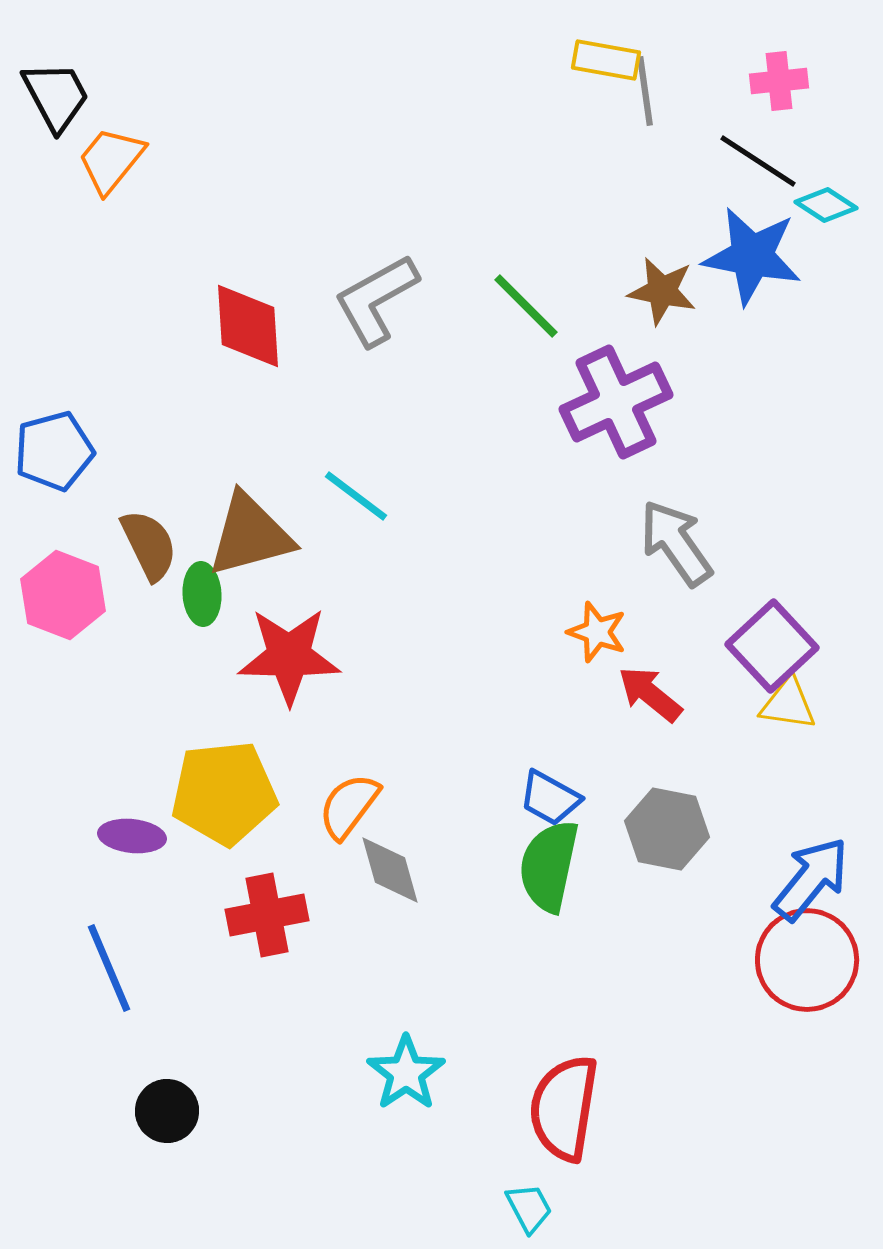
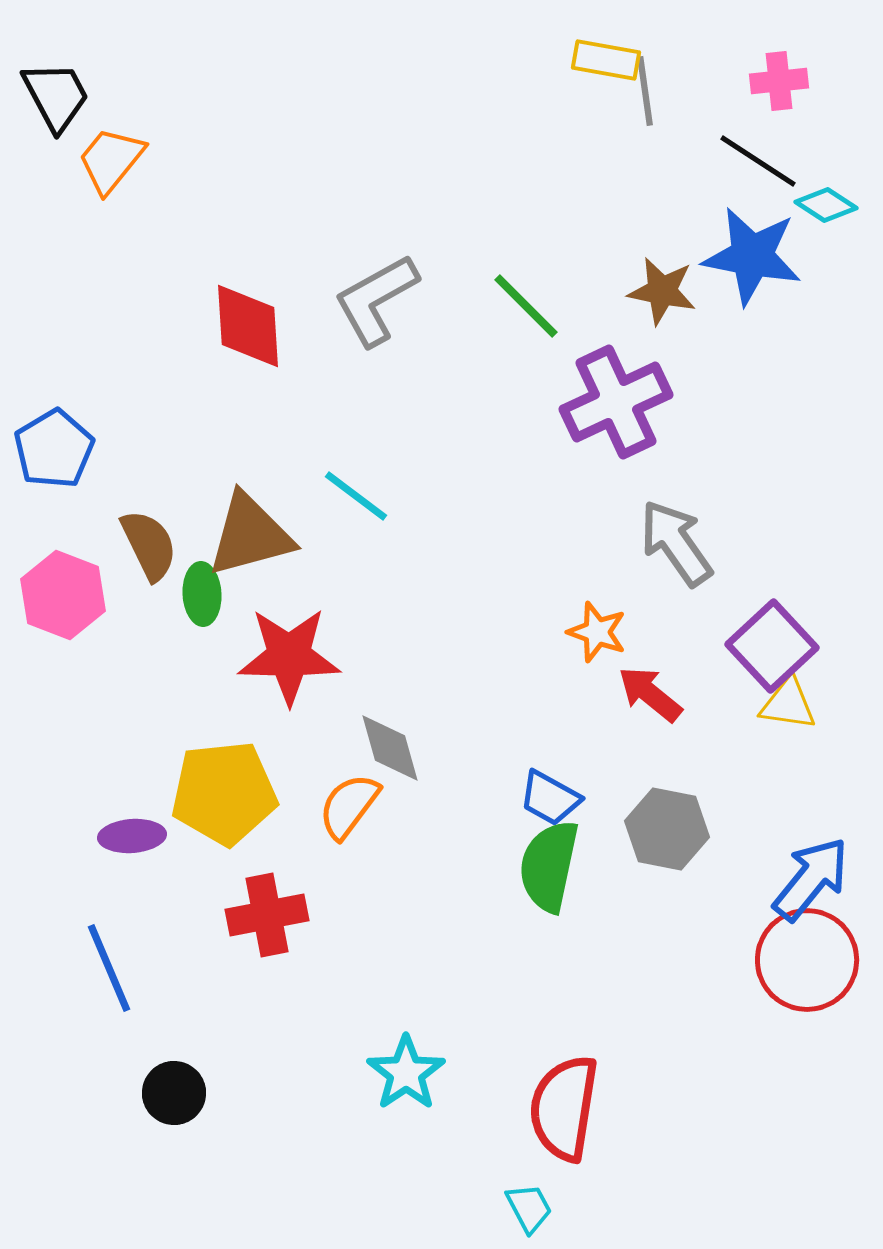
blue pentagon: moved 2 px up; rotated 16 degrees counterclockwise
purple ellipse: rotated 10 degrees counterclockwise
gray diamond: moved 122 px up
black circle: moved 7 px right, 18 px up
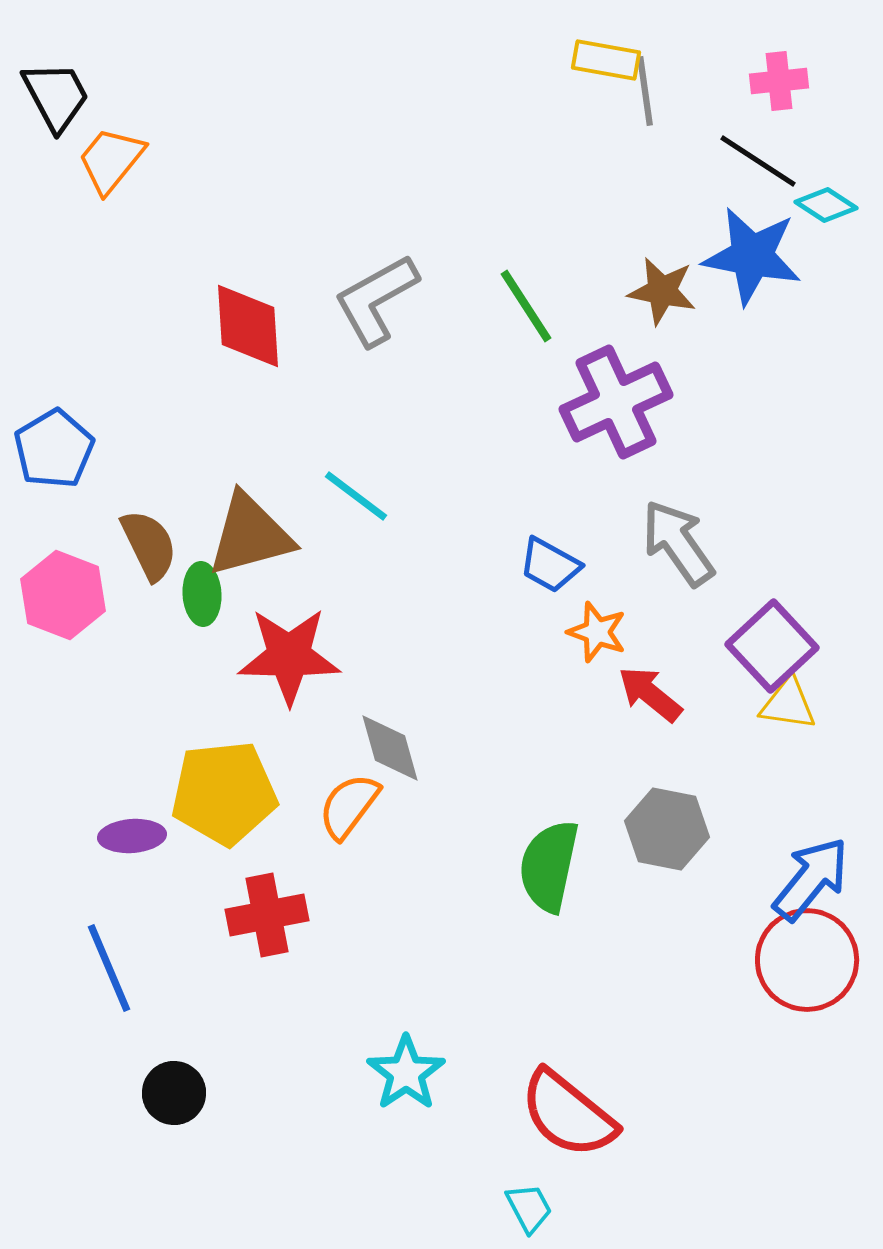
green line: rotated 12 degrees clockwise
gray arrow: moved 2 px right
blue trapezoid: moved 233 px up
red semicircle: moved 4 px right, 6 px down; rotated 60 degrees counterclockwise
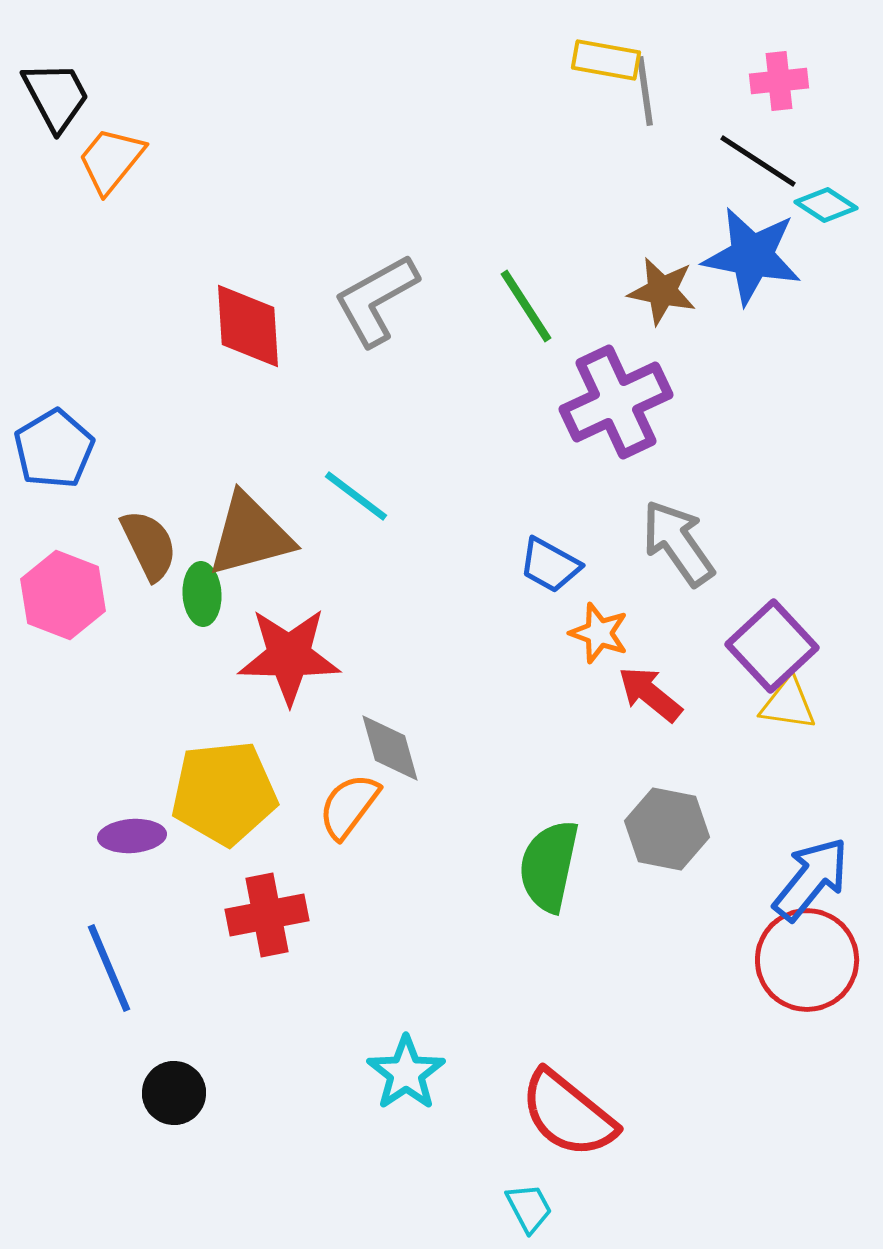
orange star: moved 2 px right, 1 px down
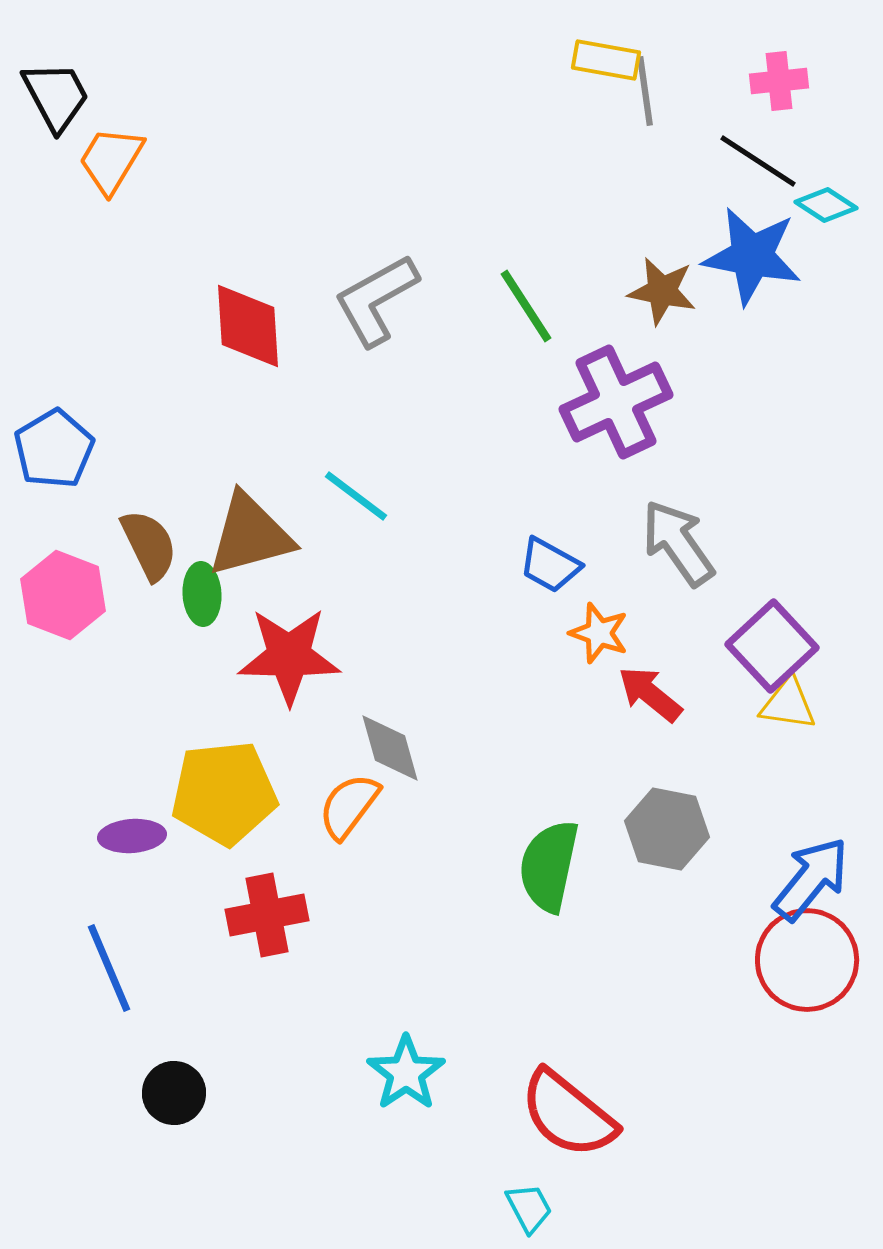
orange trapezoid: rotated 8 degrees counterclockwise
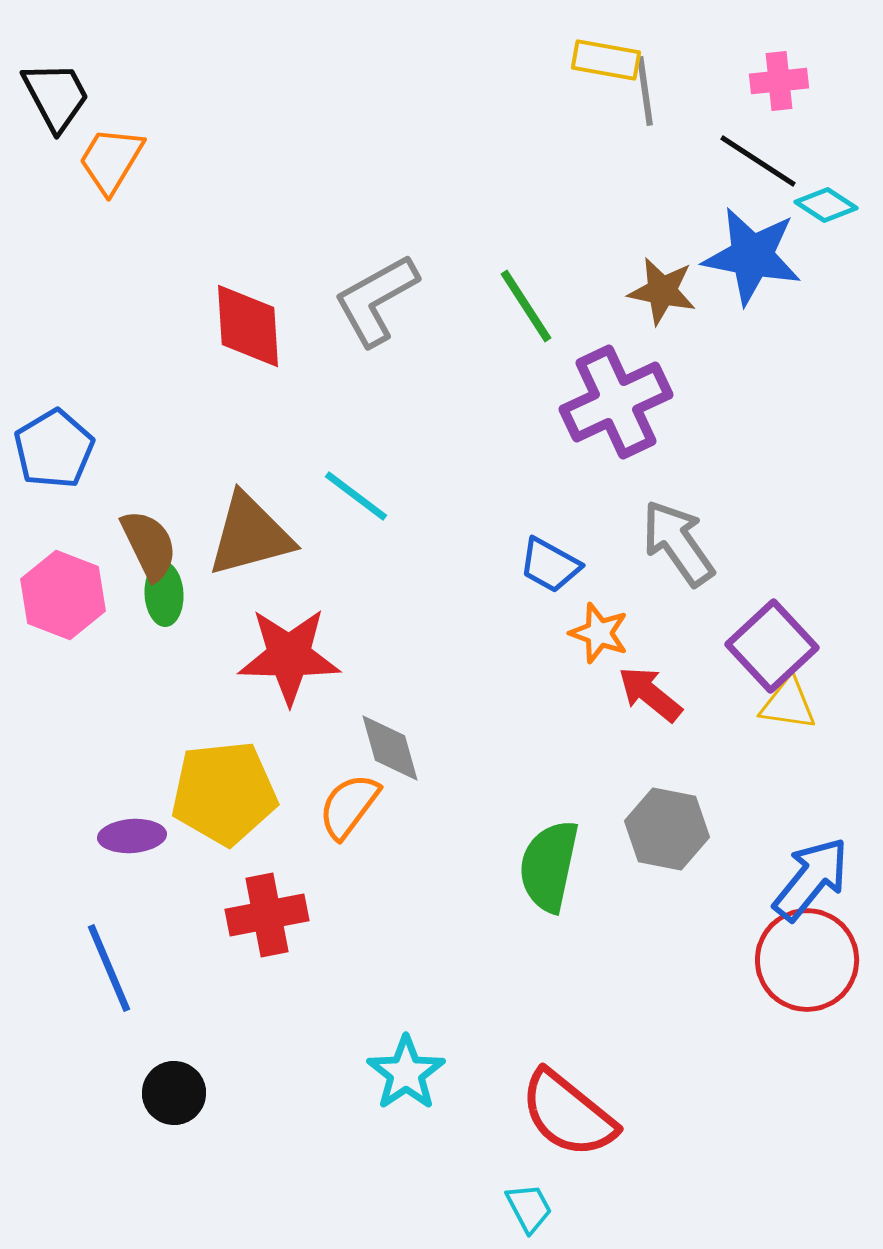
green ellipse: moved 38 px left
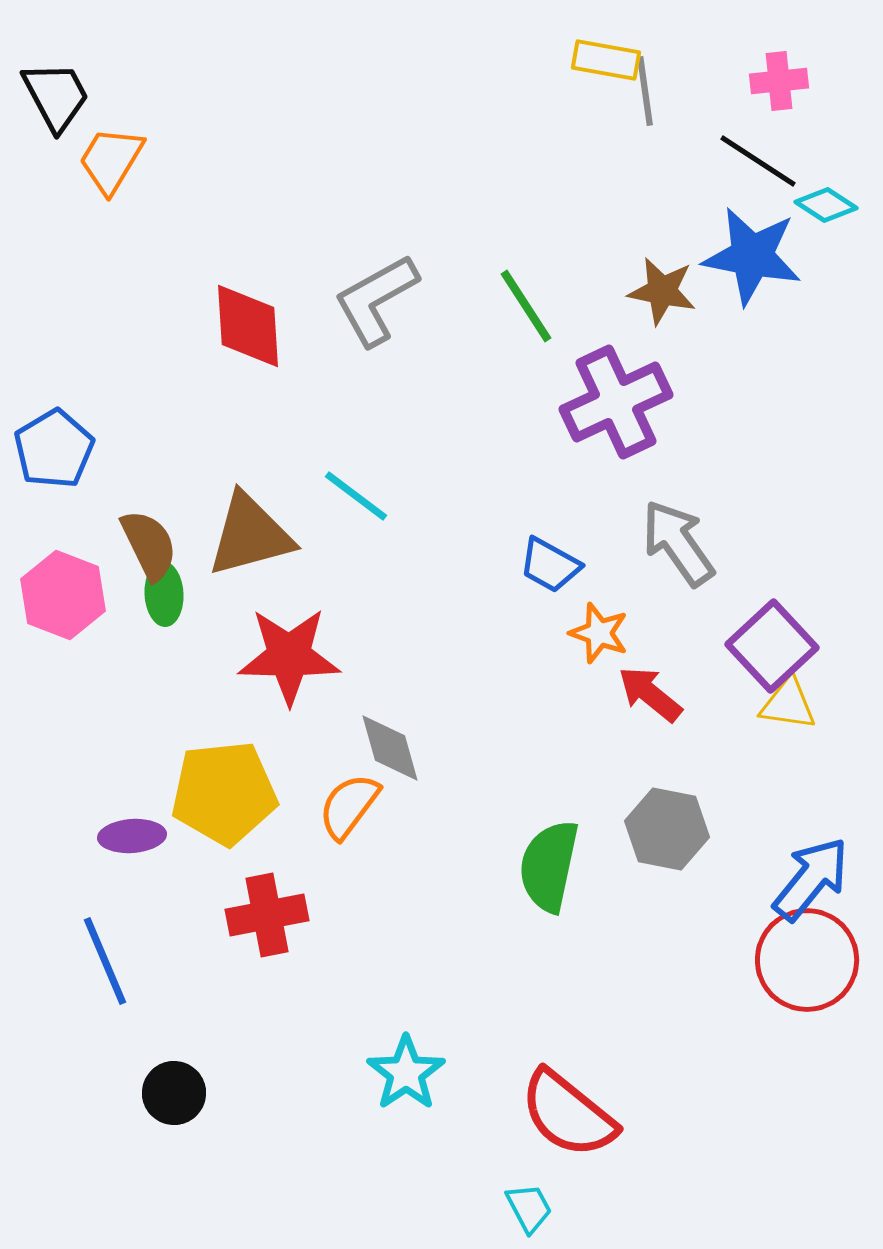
blue line: moved 4 px left, 7 px up
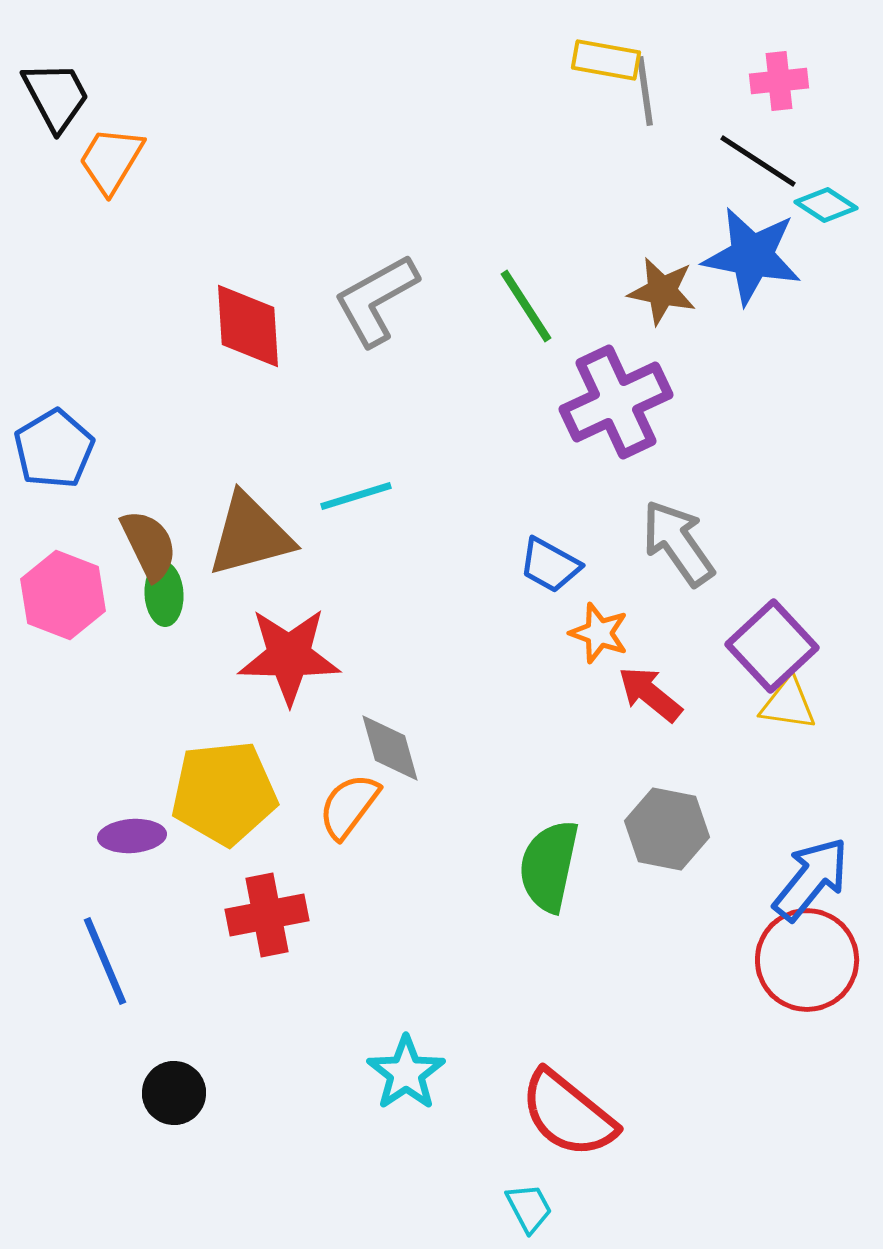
cyan line: rotated 54 degrees counterclockwise
